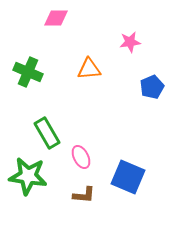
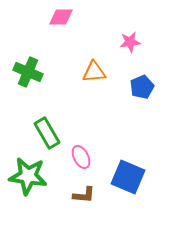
pink diamond: moved 5 px right, 1 px up
orange triangle: moved 5 px right, 3 px down
blue pentagon: moved 10 px left
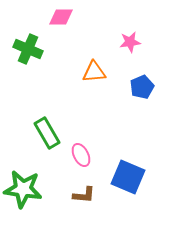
green cross: moved 23 px up
pink ellipse: moved 2 px up
green star: moved 5 px left, 13 px down
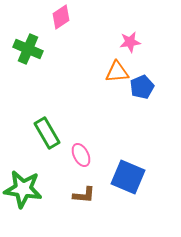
pink diamond: rotated 35 degrees counterclockwise
orange triangle: moved 23 px right
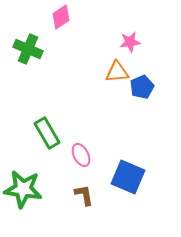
brown L-shape: rotated 105 degrees counterclockwise
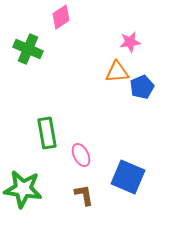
green rectangle: rotated 20 degrees clockwise
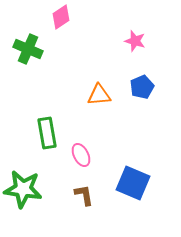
pink star: moved 5 px right, 1 px up; rotated 25 degrees clockwise
orange triangle: moved 18 px left, 23 px down
blue square: moved 5 px right, 6 px down
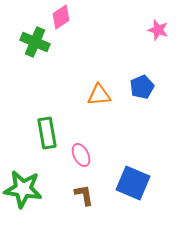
pink star: moved 23 px right, 11 px up
green cross: moved 7 px right, 7 px up
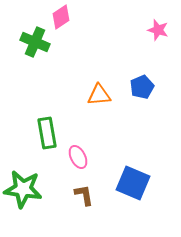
pink ellipse: moved 3 px left, 2 px down
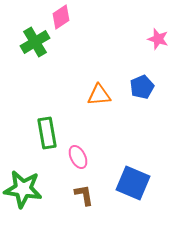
pink star: moved 9 px down
green cross: rotated 36 degrees clockwise
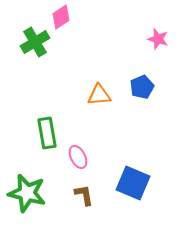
green star: moved 4 px right, 4 px down; rotated 6 degrees clockwise
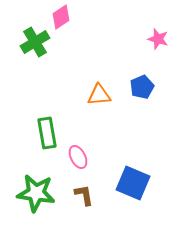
green star: moved 9 px right; rotated 6 degrees counterclockwise
